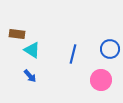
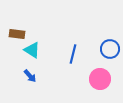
pink circle: moved 1 px left, 1 px up
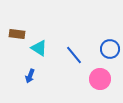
cyan triangle: moved 7 px right, 2 px up
blue line: moved 1 px right, 1 px down; rotated 54 degrees counterclockwise
blue arrow: rotated 64 degrees clockwise
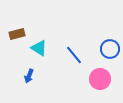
brown rectangle: rotated 21 degrees counterclockwise
blue arrow: moved 1 px left
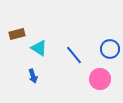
blue arrow: moved 4 px right; rotated 40 degrees counterclockwise
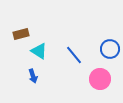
brown rectangle: moved 4 px right
cyan triangle: moved 3 px down
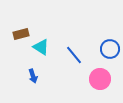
cyan triangle: moved 2 px right, 4 px up
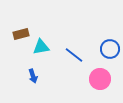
cyan triangle: rotated 42 degrees counterclockwise
blue line: rotated 12 degrees counterclockwise
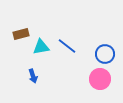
blue circle: moved 5 px left, 5 px down
blue line: moved 7 px left, 9 px up
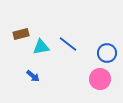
blue line: moved 1 px right, 2 px up
blue circle: moved 2 px right, 1 px up
blue arrow: rotated 32 degrees counterclockwise
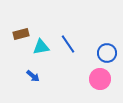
blue line: rotated 18 degrees clockwise
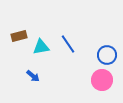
brown rectangle: moved 2 px left, 2 px down
blue circle: moved 2 px down
pink circle: moved 2 px right, 1 px down
